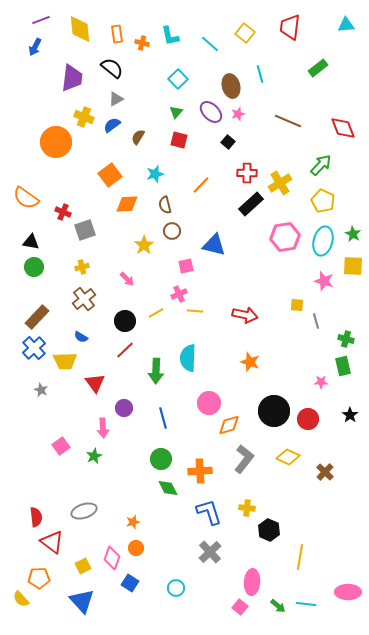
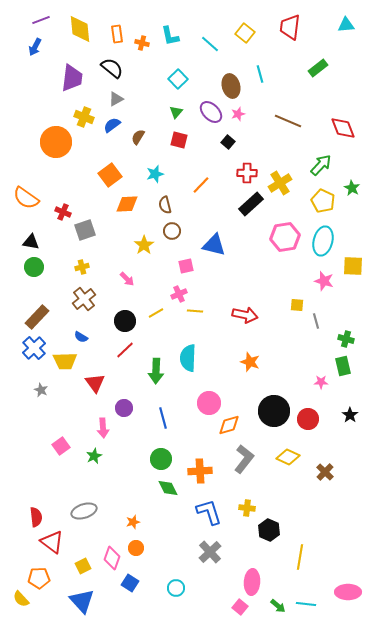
green star at (353, 234): moved 1 px left, 46 px up
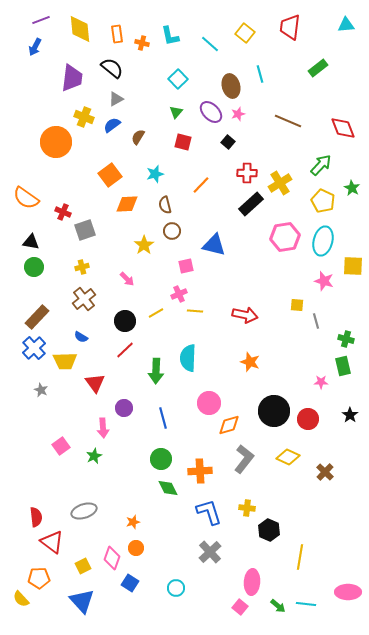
red square at (179, 140): moved 4 px right, 2 px down
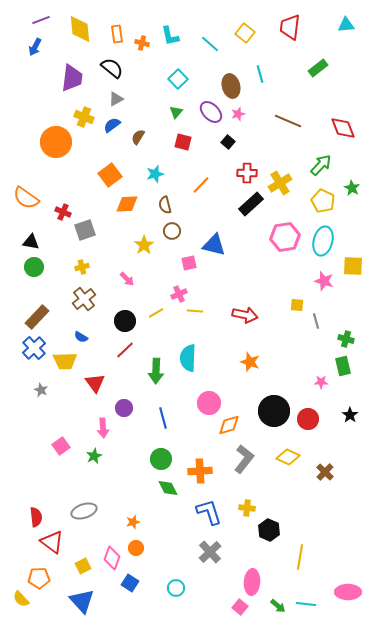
pink square at (186, 266): moved 3 px right, 3 px up
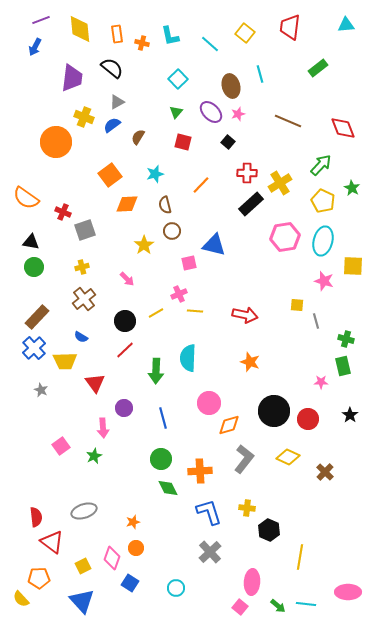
gray triangle at (116, 99): moved 1 px right, 3 px down
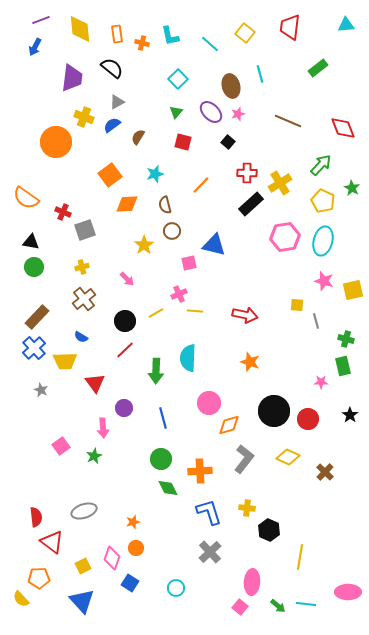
yellow square at (353, 266): moved 24 px down; rotated 15 degrees counterclockwise
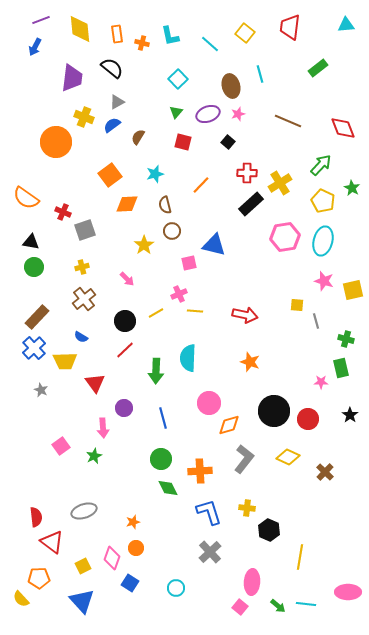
purple ellipse at (211, 112): moved 3 px left, 2 px down; rotated 65 degrees counterclockwise
green rectangle at (343, 366): moved 2 px left, 2 px down
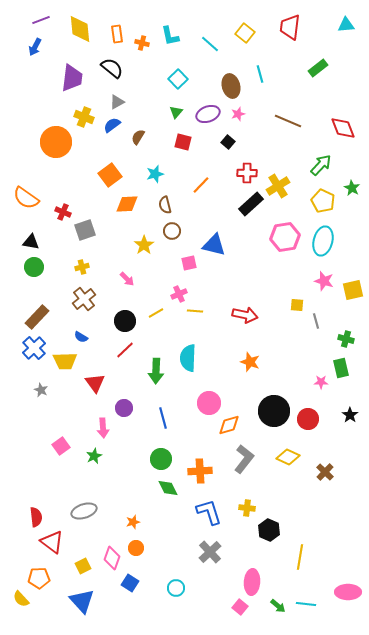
yellow cross at (280, 183): moved 2 px left, 3 px down
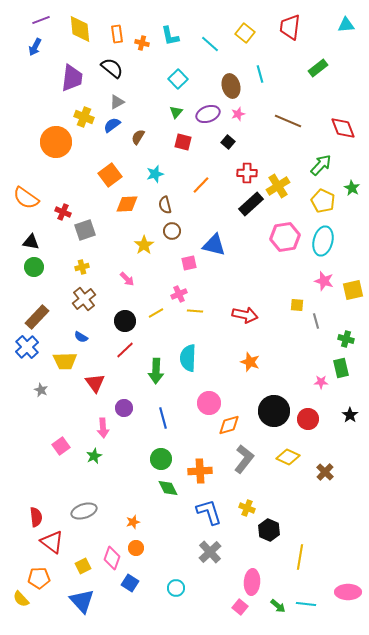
blue cross at (34, 348): moved 7 px left, 1 px up
yellow cross at (247, 508): rotated 14 degrees clockwise
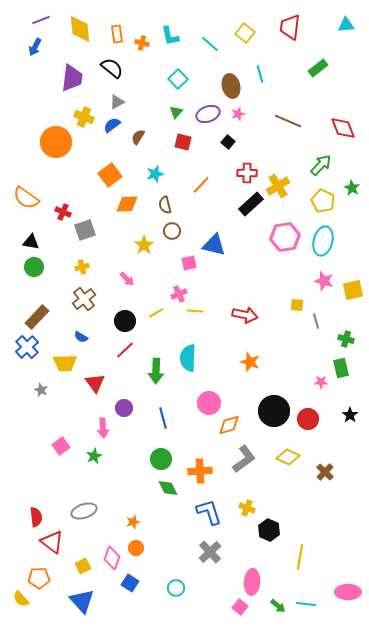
yellow trapezoid at (65, 361): moved 2 px down
gray L-shape at (244, 459): rotated 16 degrees clockwise
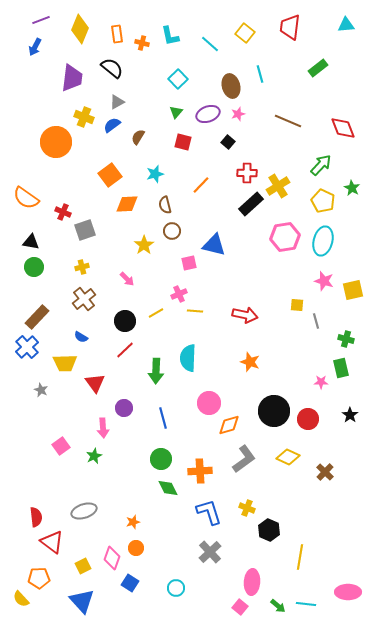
yellow diamond at (80, 29): rotated 28 degrees clockwise
